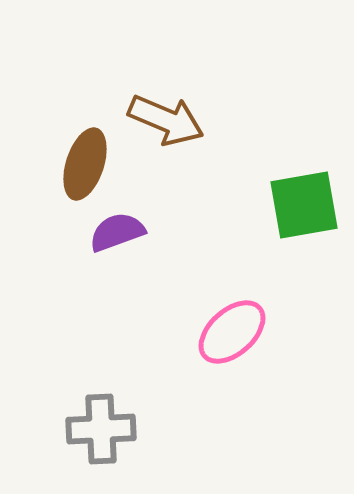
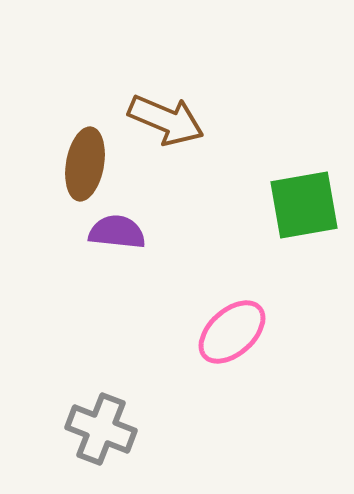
brown ellipse: rotated 8 degrees counterclockwise
purple semicircle: rotated 26 degrees clockwise
gray cross: rotated 24 degrees clockwise
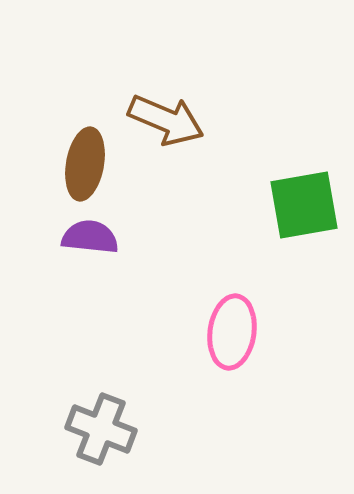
purple semicircle: moved 27 px left, 5 px down
pink ellipse: rotated 40 degrees counterclockwise
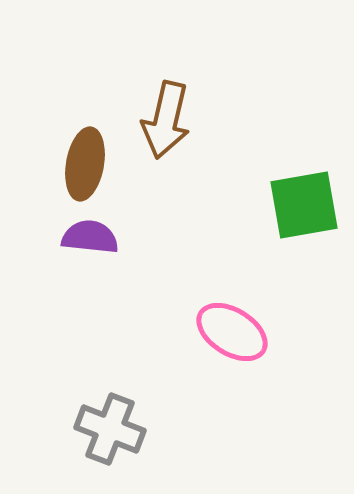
brown arrow: rotated 80 degrees clockwise
pink ellipse: rotated 66 degrees counterclockwise
gray cross: moved 9 px right
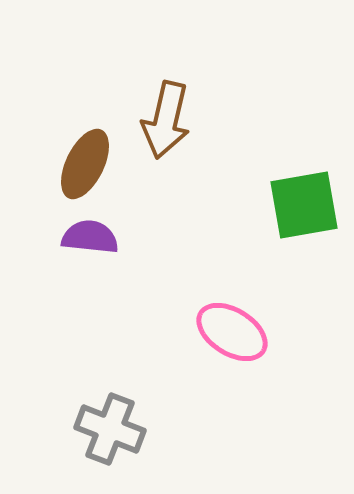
brown ellipse: rotated 16 degrees clockwise
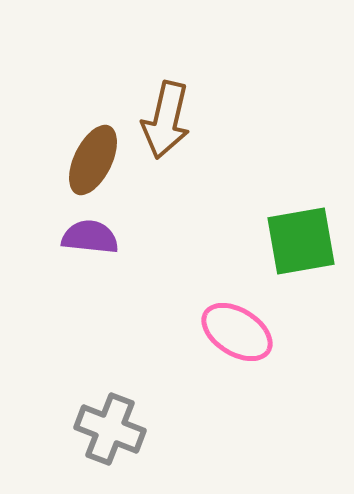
brown ellipse: moved 8 px right, 4 px up
green square: moved 3 px left, 36 px down
pink ellipse: moved 5 px right
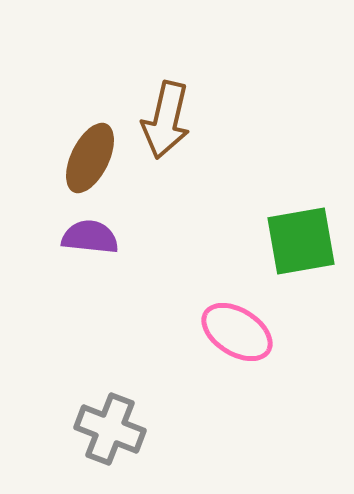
brown ellipse: moved 3 px left, 2 px up
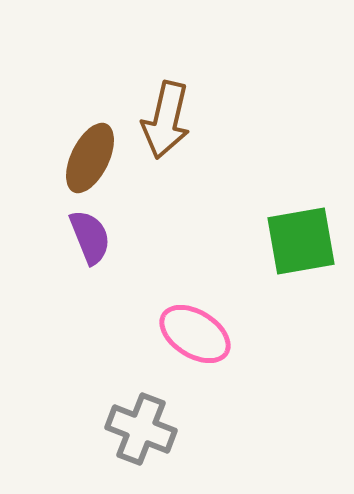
purple semicircle: rotated 62 degrees clockwise
pink ellipse: moved 42 px left, 2 px down
gray cross: moved 31 px right
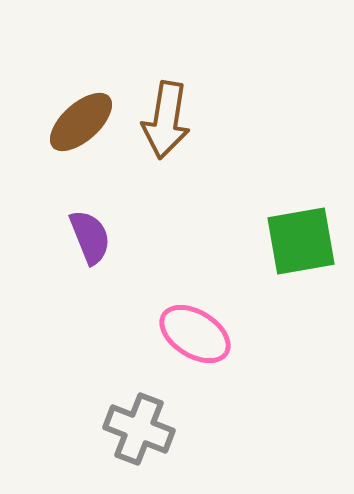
brown arrow: rotated 4 degrees counterclockwise
brown ellipse: moved 9 px left, 36 px up; rotated 22 degrees clockwise
gray cross: moved 2 px left
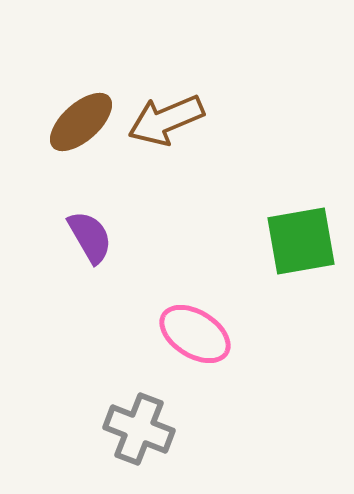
brown arrow: rotated 58 degrees clockwise
purple semicircle: rotated 8 degrees counterclockwise
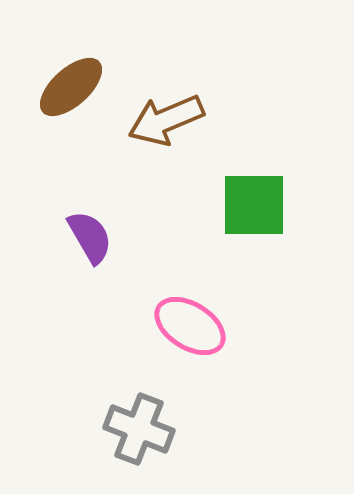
brown ellipse: moved 10 px left, 35 px up
green square: moved 47 px left, 36 px up; rotated 10 degrees clockwise
pink ellipse: moved 5 px left, 8 px up
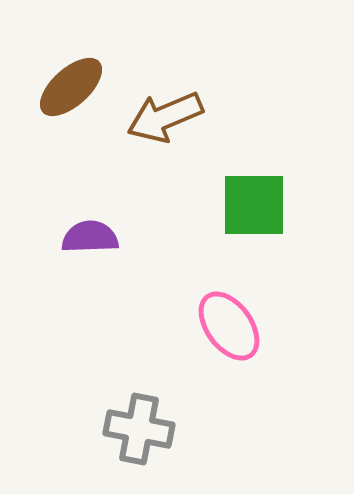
brown arrow: moved 1 px left, 3 px up
purple semicircle: rotated 62 degrees counterclockwise
pink ellipse: moved 39 px right; rotated 22 degrees clockwise
gray cross: rotated 10 degrees counterclockwise
